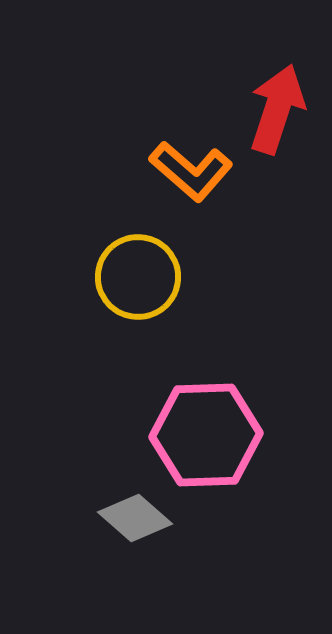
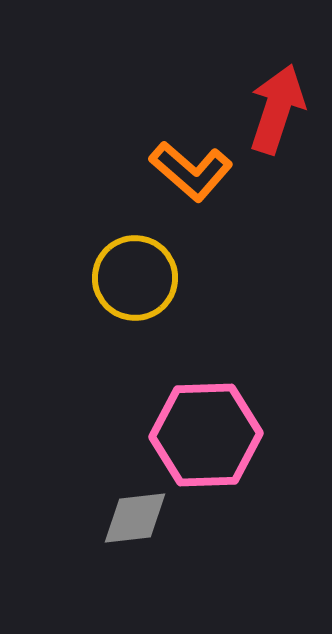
yellow circle: moved 3 px left, 1 px down
gray diamond: rotated 48 degrees counterclockwise
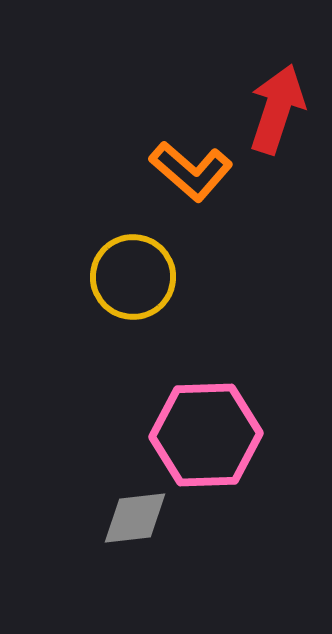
yellow circle: moved 2 px left, 1 px up
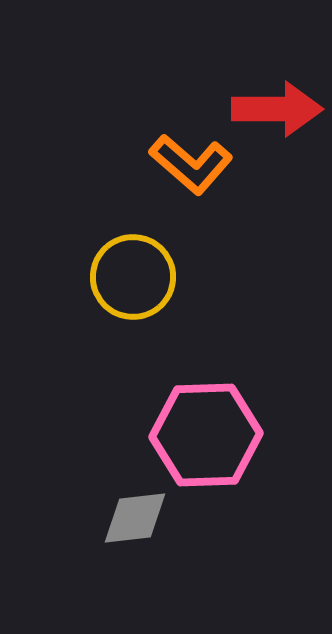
red arrow: rotated 72 degrees clockwise
orange L-shape: moved 7 px up
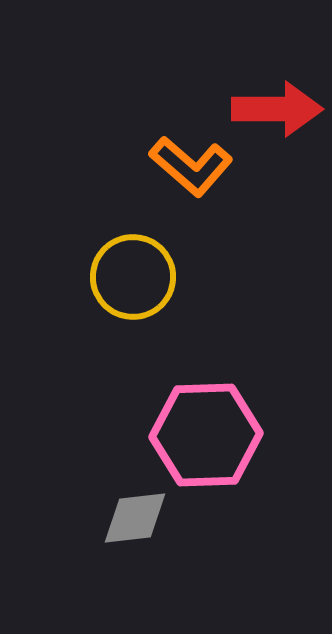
orange L-shape: moved 2 px down
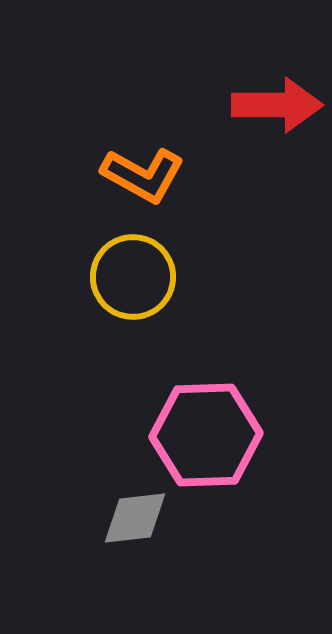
red arrow: moved 4 px up
orange L-shape: moved 48 px left, 9 px down; rotated 12 degrees counterclockwise
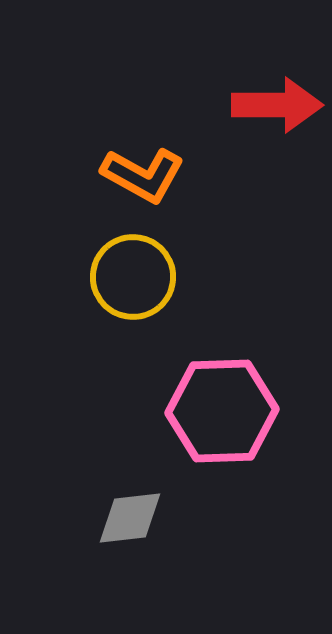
pink hexagon: moved 16 px right, 24 px up
gray diamond: moved 5 px left
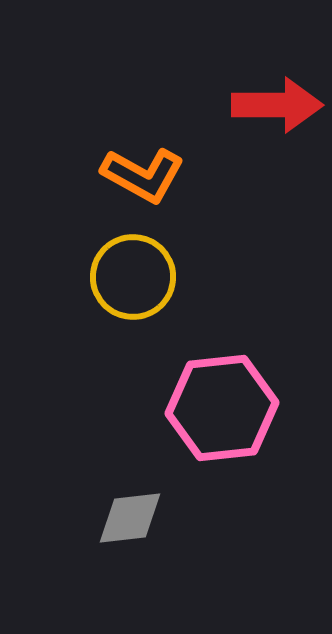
pink hexagon: moved 3 px up; rotated 4 degrees counterclockwise
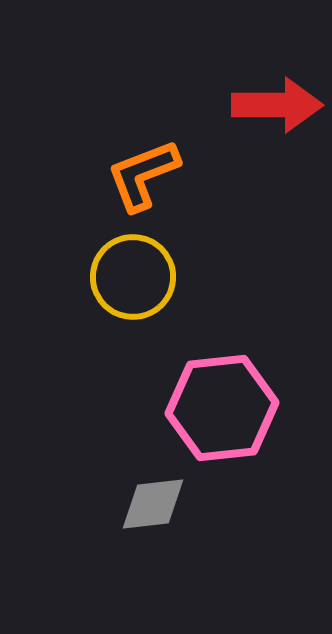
orange L-shape: rotated 130 degrees clockwise
gray diamond: moved 23 px right, 14 px up
